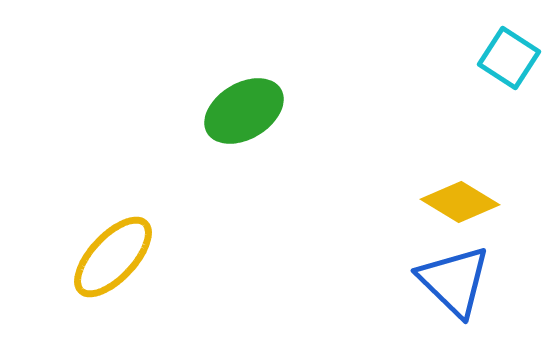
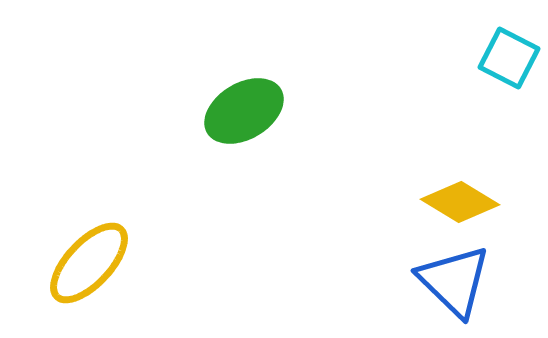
cyan square: rotated 6 degrees counterclockwise
yellow ellipse: moved 24 px left, 6 px down
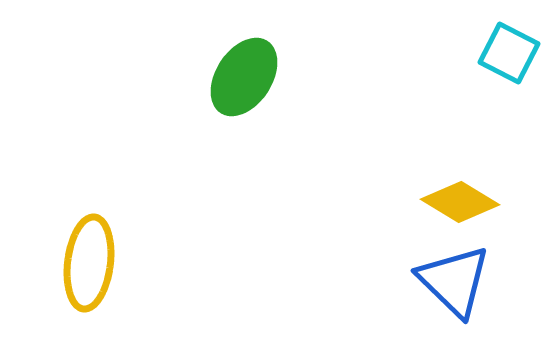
cyan square: moved 5 px up
green ellipse: moved 34 px up; rotated 26 degrees counterclockwise
yellow ellipse: rotated 36 degrees counterclockwise
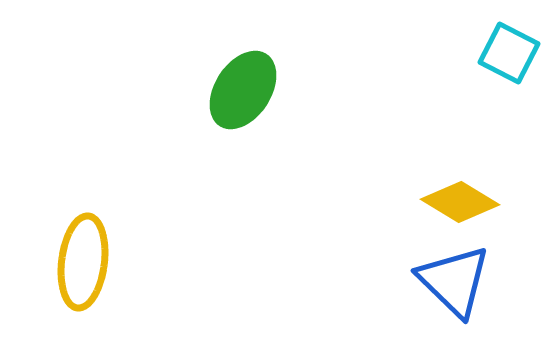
green ellipse: moved 1 px left, 13 px down
yellow ellipse: moved 6 px left, 1 px up
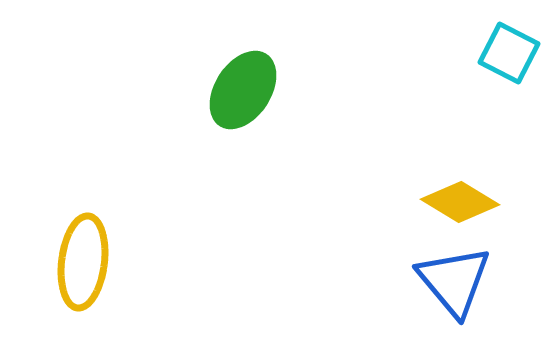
blue triangle: rotated 6 degrees clockwise
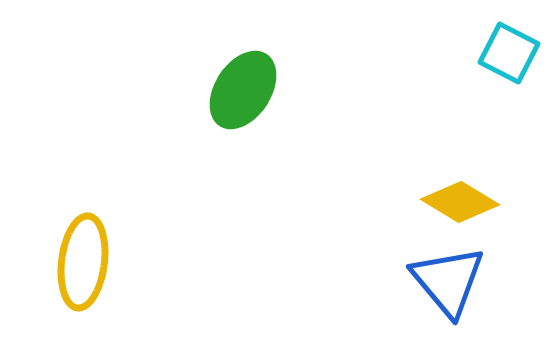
blue triangle: moved 6 px left
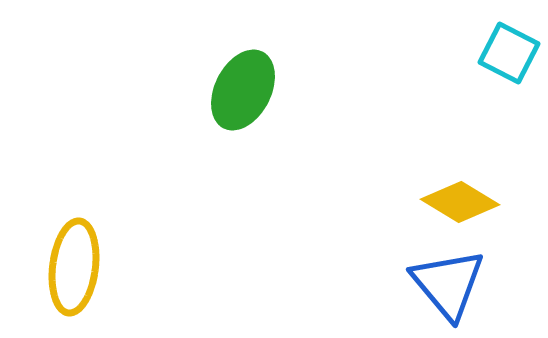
green ellipse: rotated 6 degrees counterclockwise
yellow ellipse: moved 9 px left, 5 px down
blue triangle: moved 3 px down
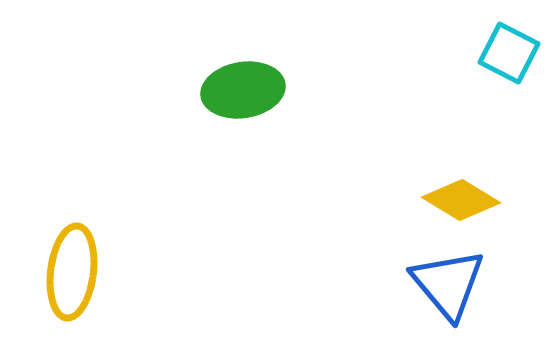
green ellipse: rotated 54 degrees clockwise
yellow diamond: moved 1 px right, 2 px up
yellow ellipse: moved 2 px left, 5 px down
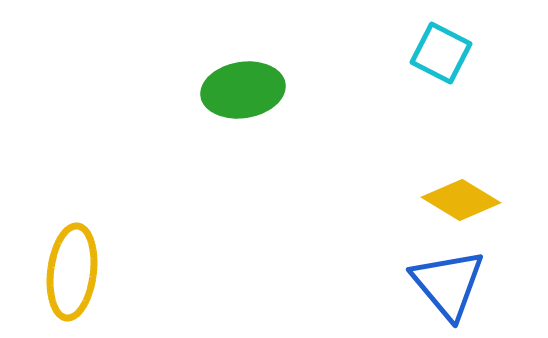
cyan square: moved 68 px left
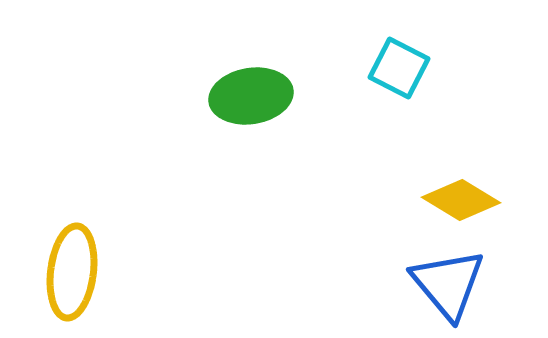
cyan square: moved 42 px left, 15 px down
green ellipse: moved 8 px right, 6 px down
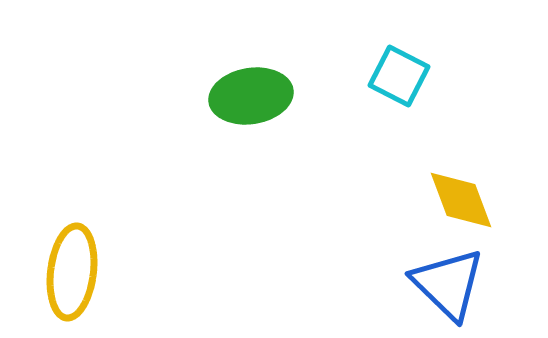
cyan square: moved 8 px down
yellow diamond: rotated 38 degrees clockwise
blue triangle: rotated 6 degrees counterclockwise
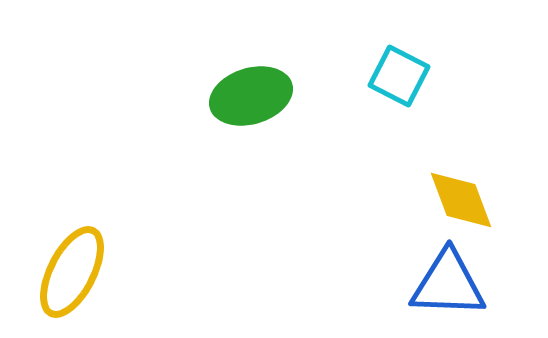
green ellipse: rotated 8 degrees counterclockwise
yellow ellipse: rotated 20 degrees clockwise
blue triangle: rotated 42 degrees counterclockwise
